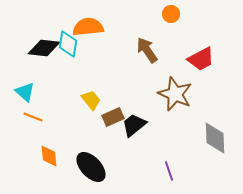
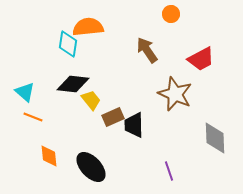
black diamond: moved 29 px right, 36 px down
black trapezoid: rotated 52 degrees counterclockwise
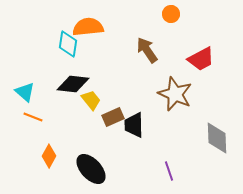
gray diamond: moved 2 px right
orange diamond: rotated 35 degrees clockwise
black ellipse: moved 2 px down
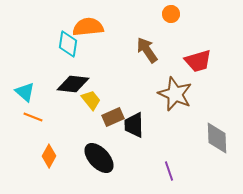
red trapezoid: moved 3 px left, 2 px down; rotated 12 degrees clockwise
black ellipse: moved 8 px right, 11 px up
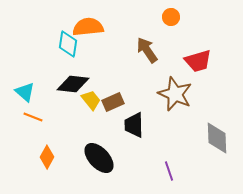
orange circle: moved 3 px down
brown rectangle: moved 15 px up
orange diamond: moved 2 px left, 1 px down
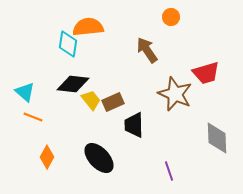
red trapezoid: moved 8 px right, 12 px down
